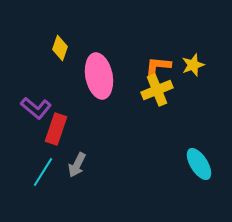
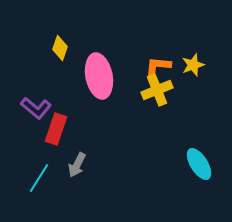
cyan line: moved 4 px left, 6 px down
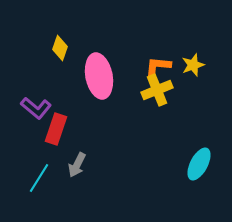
cyan ellipse: rotated 60 degrees clockwise
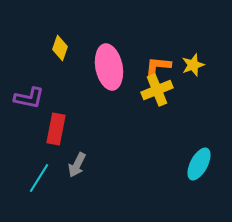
pink ellipse: moved 10 px right, 9 px up
purple L-shape: moved 7 px left, 10 px up; rotated 28 degrees counterclockwise
red rectangle: rotated 8 degrees counterclockwise
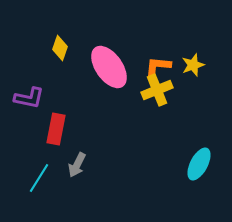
pink ellipse: rotated 24 degrees counterclockwise
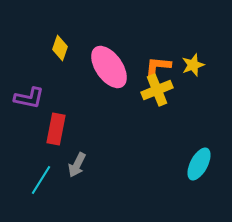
cyan line: moved 2 px right, 2 px down
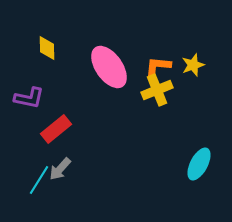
yellow diamond: moved 13 px left; rotated 20 degrees counterclockwise
red rectangle: rotated 40 degrees clockwise
gray arrow: moved 17 px left, 4 px down; rotated 15 degrees clockwise
cyan line: moved 2 px left
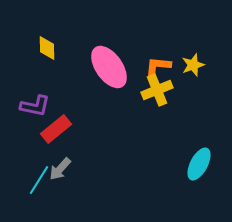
purple L-shape: moved 6 px right, 8 px down
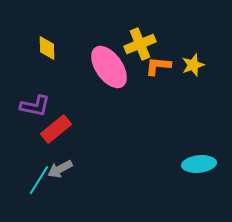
yellow cross: moved 17 px left, 46 px up
cyan ellipse: rotated 56 degrees clockwise
gray arrow: rotated 20 degrees clockwise
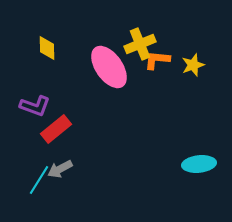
orange L-shape: moved 1 px left, 6 px up
purple L-shape: rotated 8 degrees clockwise
